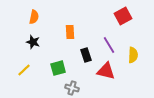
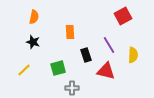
gray cross: rotated 16 degrees counterclockwise
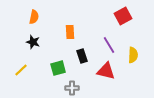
black rectangle: moved 4 px left, 1 px down
yellow line: moved 3 px left
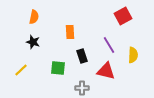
green square: rotated 21 degrees clockwise
gray cross: moved 10 px right
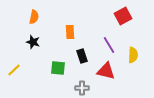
yellow line: moved 7 px left
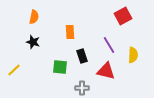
green square: moved 2 px right, 1 px up
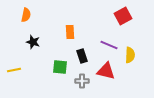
orange semicircle: moved 8 px left, 2 px up
purple line: rotated 36 degrees counterclockwise
yellow semicircle: moved 3 px left
yellow line: rotated 32 degrees clockwise
gray cross: moved 7 px up
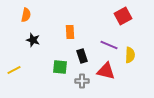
black star: moved 2 px up
yellow line: rotated 16 degrees counterclockwise
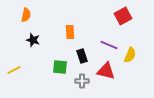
yellow semicircle: rotated 21 degrees clockwise
